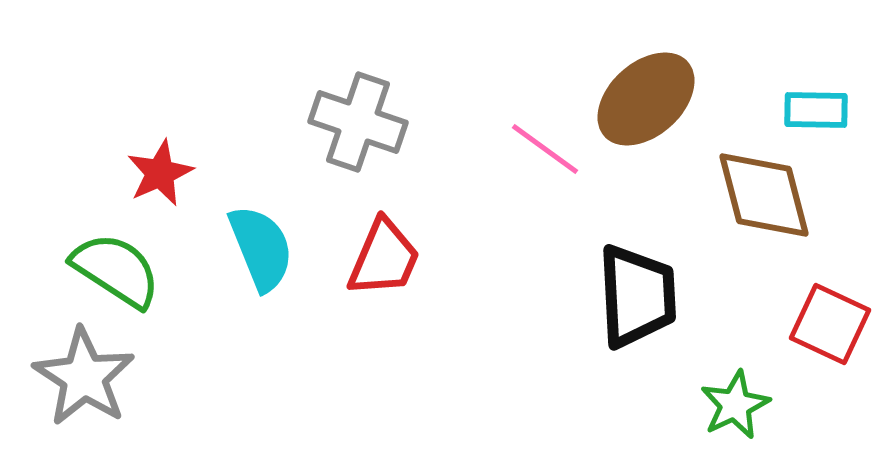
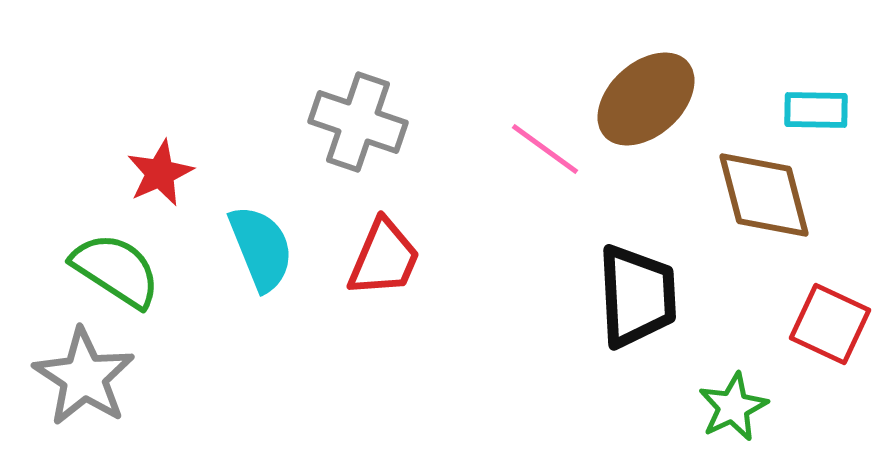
green star: moved 2 px left, 2 px down
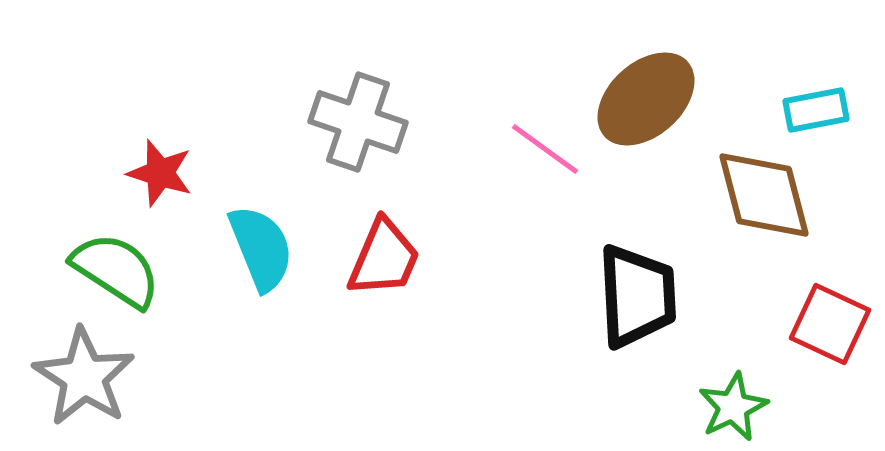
cyan rectangle: rotated 12 degrees counterclockwise
red star: rotated 30 degrees counterclockwise
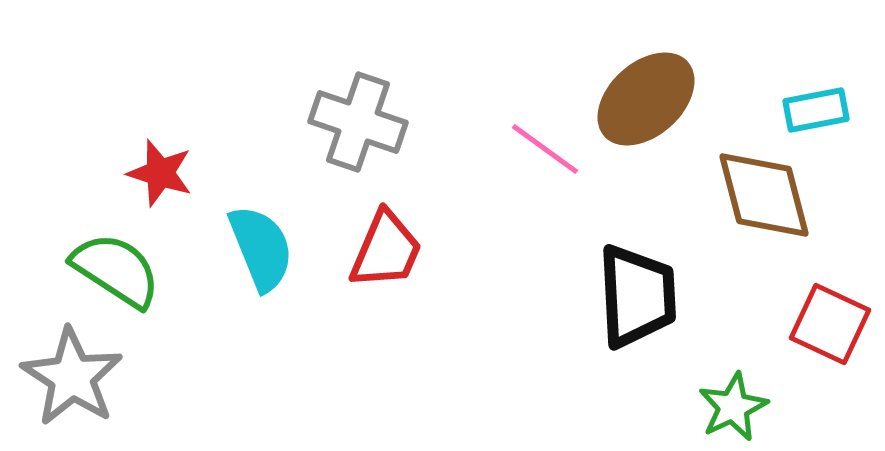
red trapezoid: moved 2 px right, 8 px up
gray star: moved 12 px left
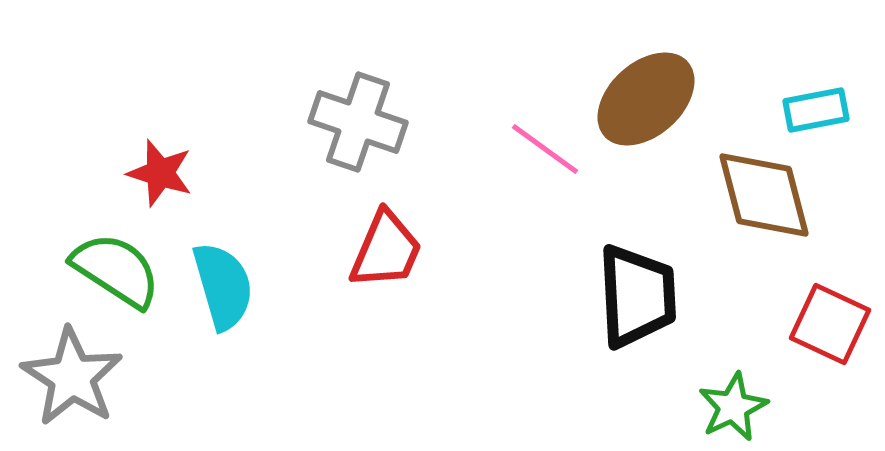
cyan semicircle: moved 38 px left, 38 px down; rotated 6 degrees clockwise
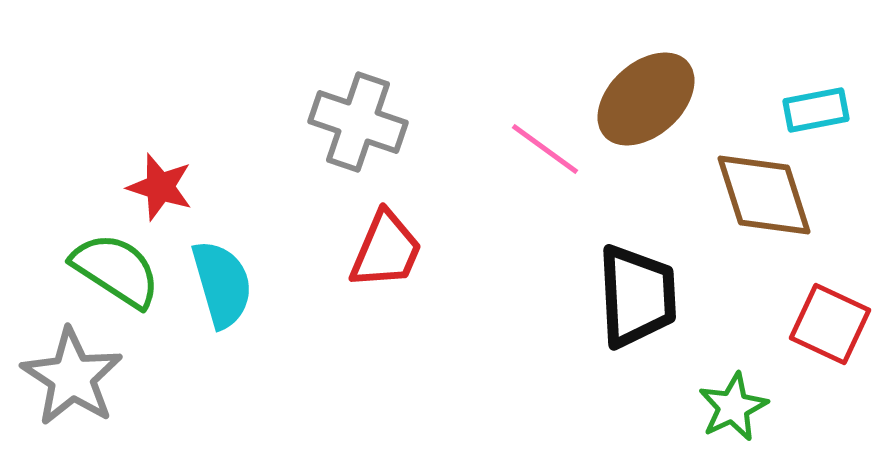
red star: moved 14 px down
brown diamond: rotated 3 degrees counterclockwise
cyan semicircle: moved 1 px left, 2 px up
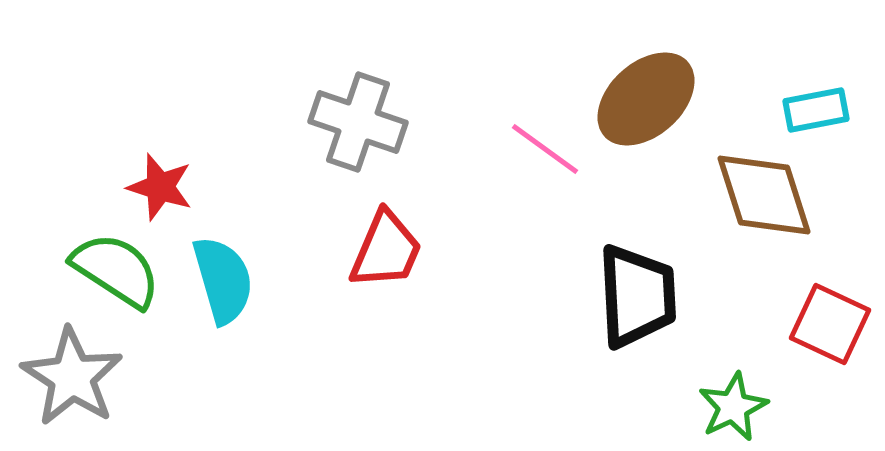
cyan semicircle: moved 1 px right, 4 px up
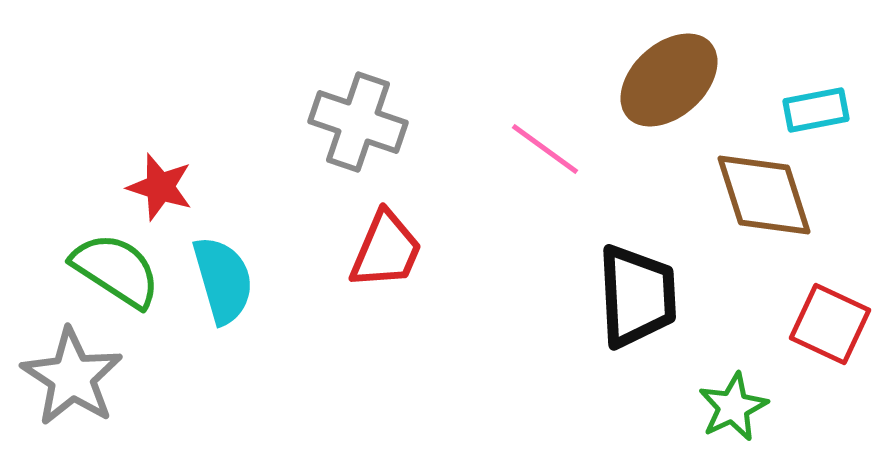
brown ellipse: moved 23 px right, 19 px up
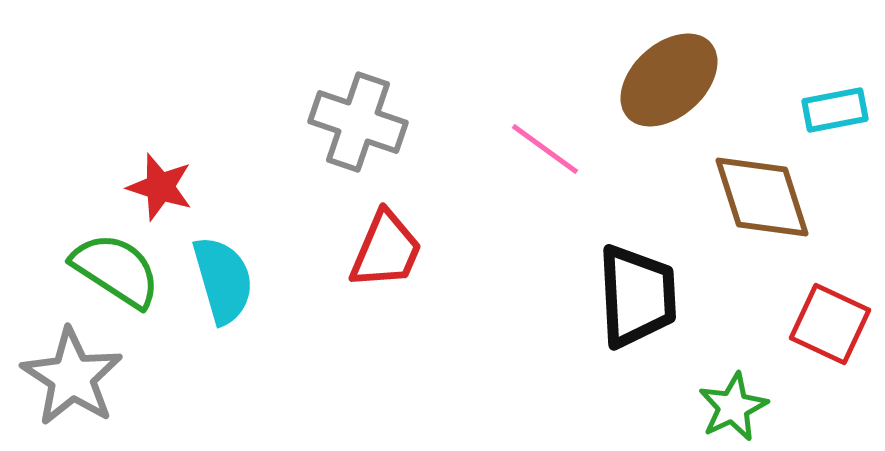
cyan rectangle: moved 19 px right
brown diamond: moved 2 px left, 2 px down
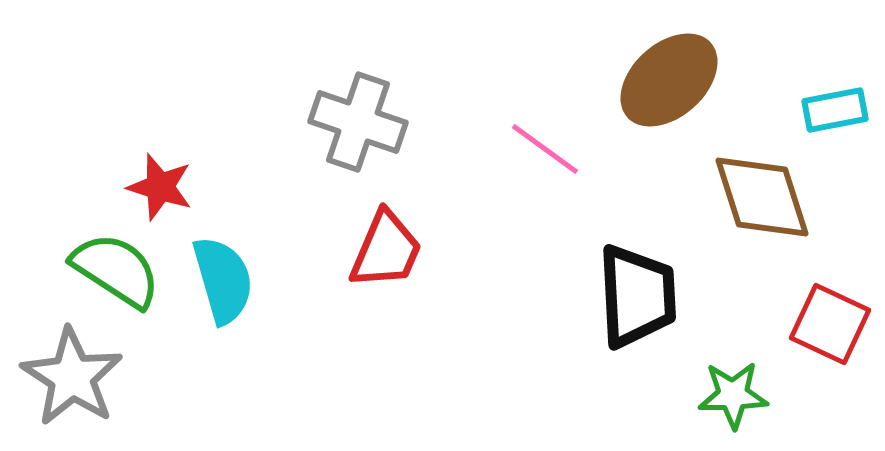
green star: moved 12 px up; rotated 24 degrees clockwise
